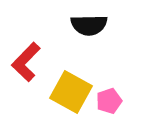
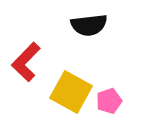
black semicircle: rotated 6 degrees counterclockwise
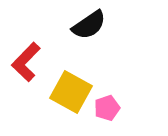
black semicircle: rotated 27 degrees counterclockwise
pink pentagon: moved 2 px left, 7 px down
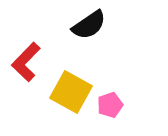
pink pentagon: moved 3 px right, 3 px up
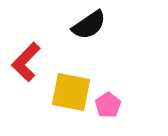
yellow square: rotated 18 degrees counterclockwise
pink pentagon: moved 2 px left; rotated 15 degrees counterclockwise
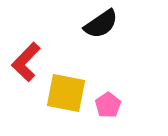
black semicircle: moved 12 px right, 1 px up
yellow square: moved 5 px left, 1 px down
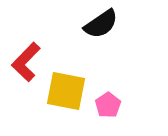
yellow square: moved 2 px up
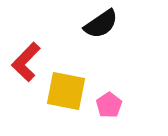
pink pentagon: moved 1 px right
